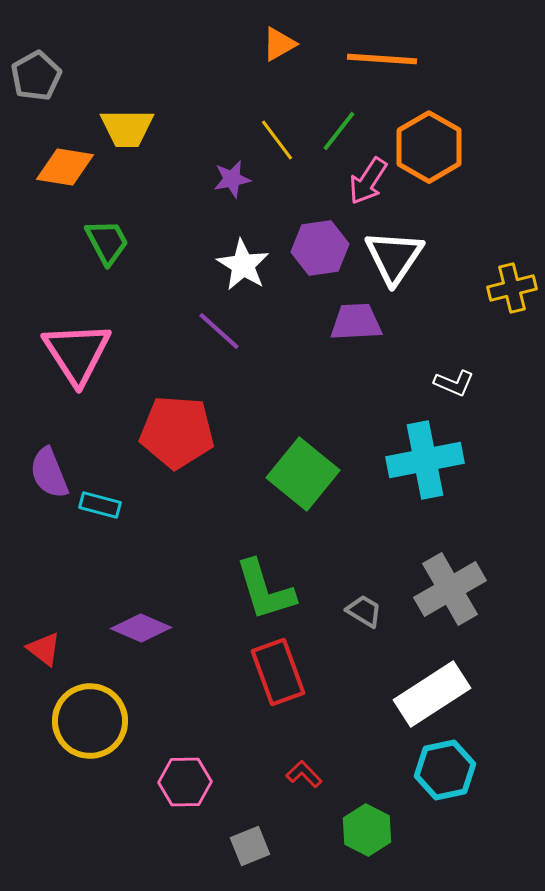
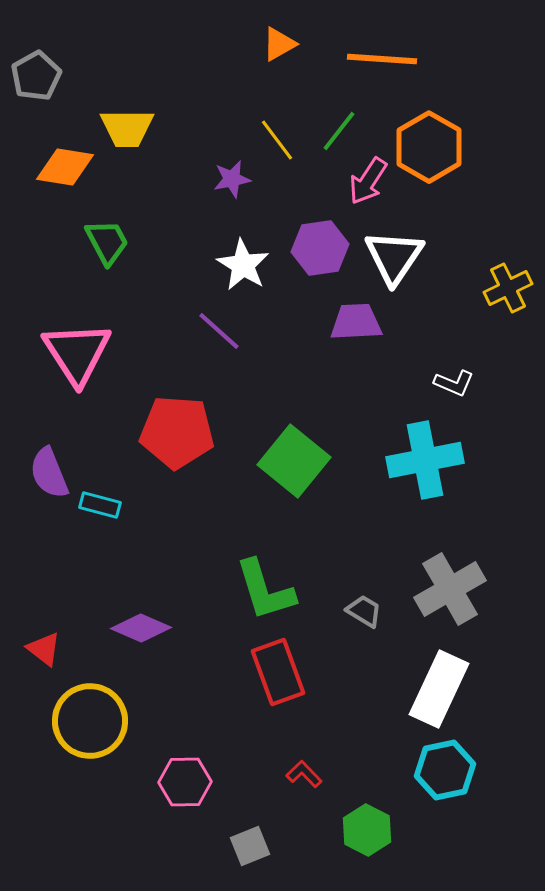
yellow cross: moved 4 px left; rotated 12 degrees counterclockwise
green square: moved 9 px left, 13 px up
white rectangle: moved 7 px right, 5 px up; rotated 32 degrees counterclockwise
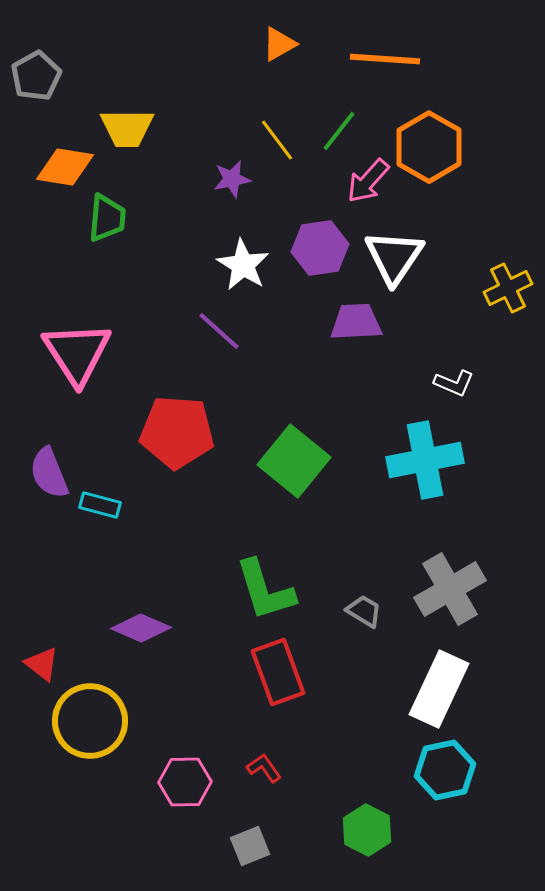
orange line: moved 3 px right
pink arrow: rotated 9 degrees clockwise
green trapezoid: moved 24 px up; rotated 33 degrees clockwise
red triangle: moved 2 px left, 15 px down
red L-shape: moved 40 px left, 6 px up; rotated 9 degrees clockwise
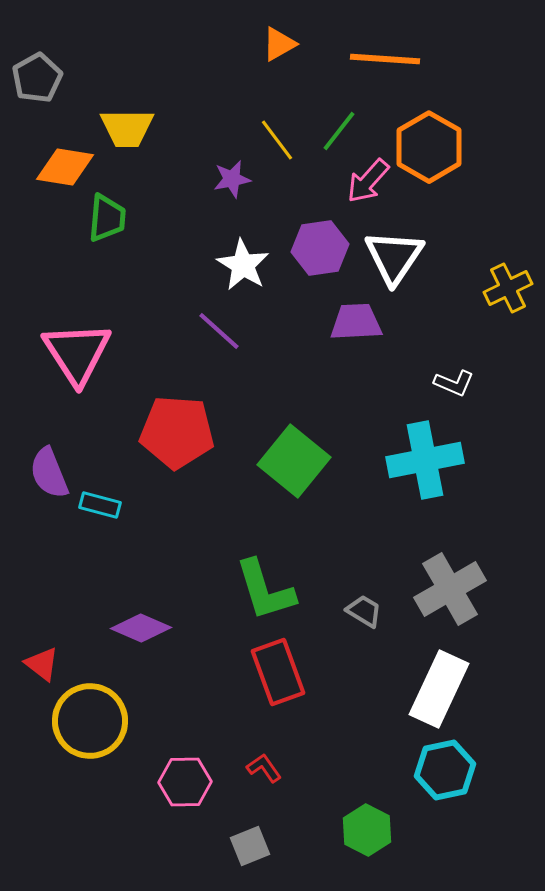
gray pentagon: moved 1 px right, 2 px down
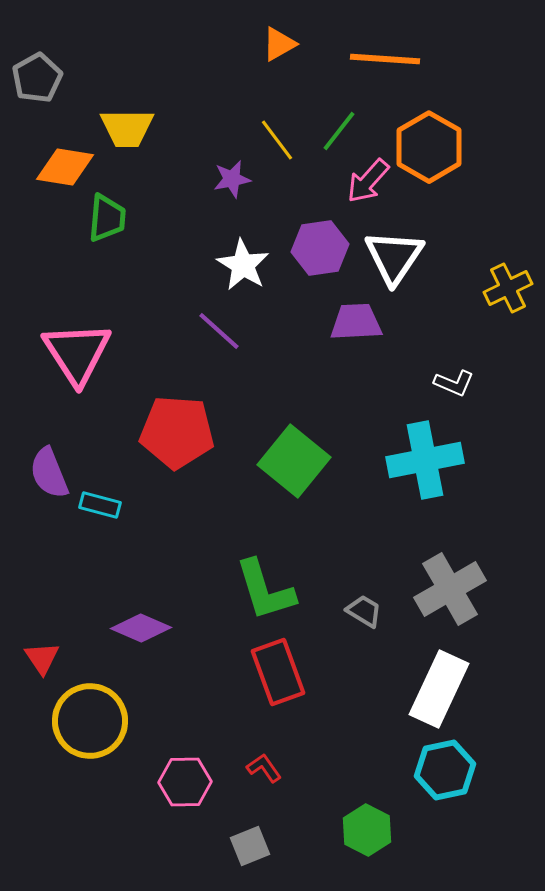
red triangle: moved 6 px up; rotated 18 degrees clockwise
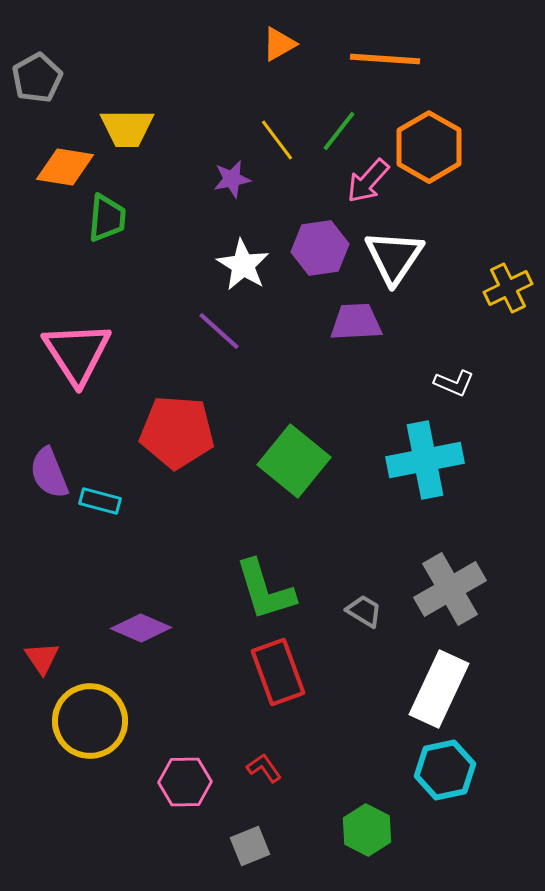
cyan rectangle: moved 4 px up
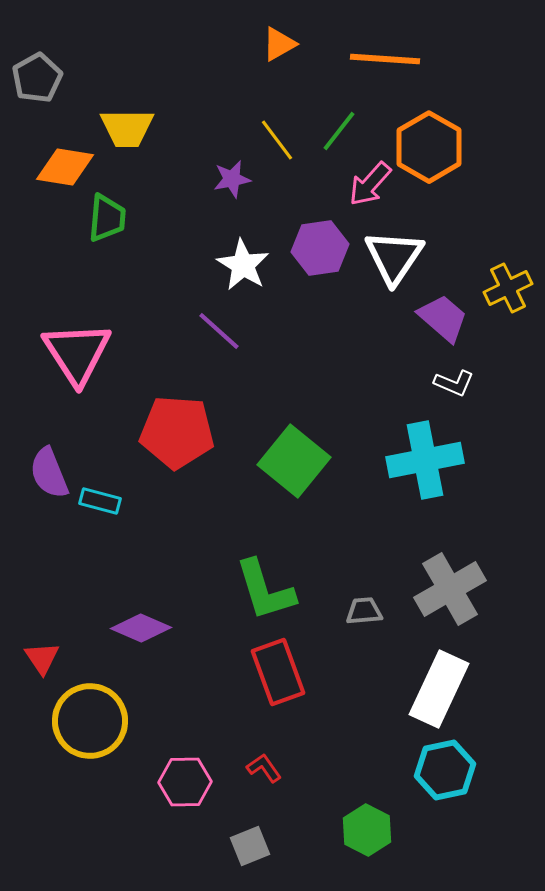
pink arrow: moved 2 px right, 3 px down
purple trapezoid: moved 87 px right, 4 px up; rotated 44 degrees clockwise
gray trapezoid: rotated 36 degrees counterclockwise
